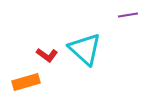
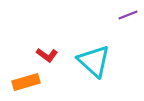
purple line: rotated 12 degrees counterclockwise
cyan triangle: moved 9 px right, 12 px down
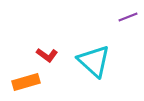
purple line: moved 2 px down
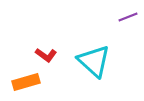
red L-shape: moved 1 px left
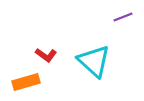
purple line: moved 5 px left
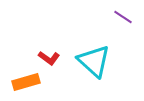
purple line: rotated 54 degrees clockwise
red L-shape: moved 3 px right, 3 px down
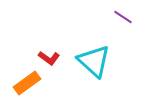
orange rectangle: moved 1 px right, 1 px down; rotated 20 degrees counterclockwise
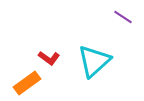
cyan triangle: rotated 36 degrees clockwise
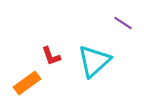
purple line: moved 6 px down
red L-shape: moved 2 px right, 2 px up; rotated 35 degrees clockwise
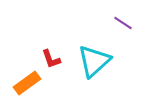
red L-shape: moved 3 px down
